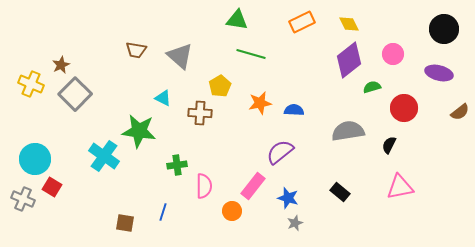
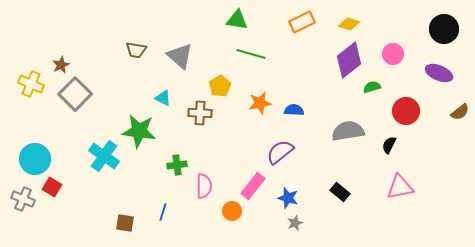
yellow diamond: rotated 45 degrees counterclockwise
purple ellipse: rotated 8 degrees clockwise
red circle: moved 2 px right, 3 px down
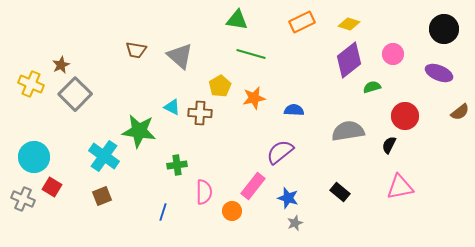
cyan triangle: moved 9 px right, 9 px down
orange star: moved 6 px left, 5 px up
red circle: moved 1 px left, 5 px down
cyan circle: moved 1 px left, 2 px up
pink semicircle: moved 6 px down
brown square: moved 23 px left, 27 px up; rotated 30 degrees counterclockwise
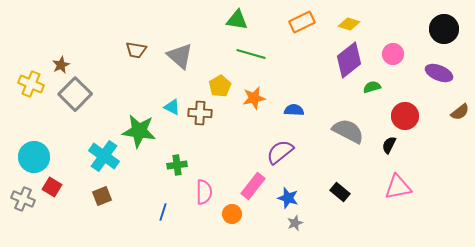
gray semicircle: rotated 36 degrees clockwise
pink triangle: moved 2 px left
orange circle: moved 3 px down
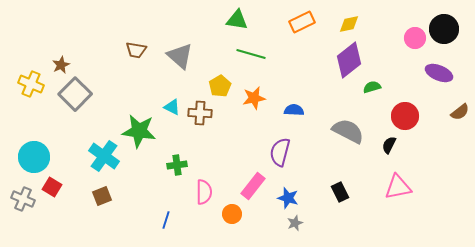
yellow diamond: rotated 30 degrees counterclockwise
pink circle: moved 22 px right, 16 px up
purple semicircle: rotated 36 degrees counterclockwise
black rectangle: rotated 24 degrees clockwise
blue line: moved 3 px right, 8 px down
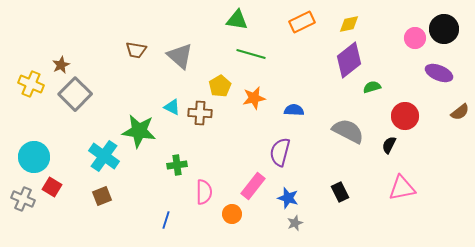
pink triangle: moved 4 px right, 1 px down
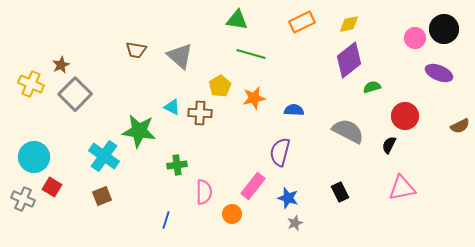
brown semicircle: moved 14 px down; rotated 12 degrees clockwise
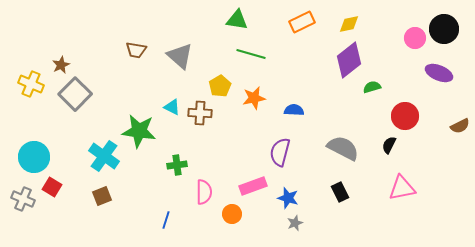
gray semicircle: moved 5 px left, 17 px down
pink rectangle: rotated 32 degrees clockwise
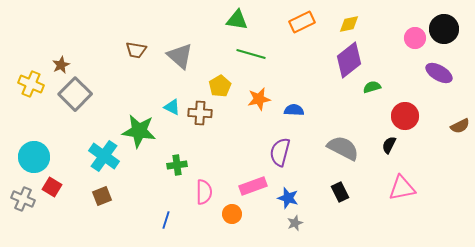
purple ellipse: rotated 8 degrees clockwise
orange star: moved 5 px right, 1 px down
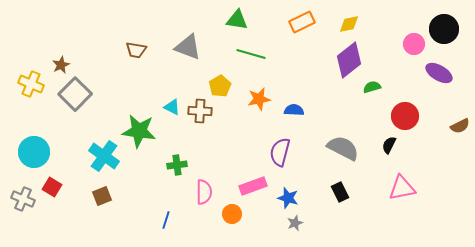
pink circle: moved 1 px left, 6 px down
gray triangle: moved 8 px right, 9 px up; rotated 20 degrees counterclockwise
brown cross: moved 2 px up
cyan circle: moved 5 px up
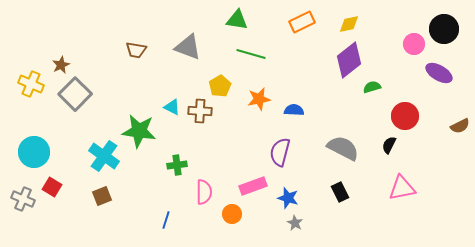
gray star: rotated 21 degrees counterclockwise
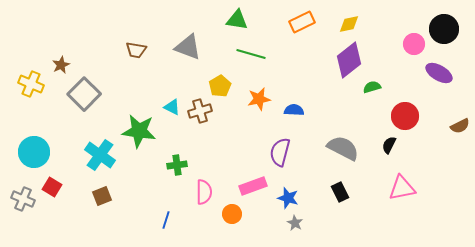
gray square: moved 9 px right
brown cross: rotated 20 degrees counterclockwise
cyan cross: moved 4 px left, 1 px up
